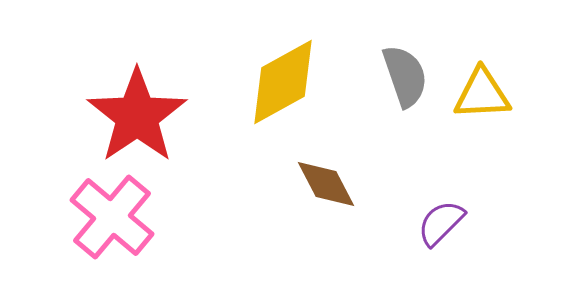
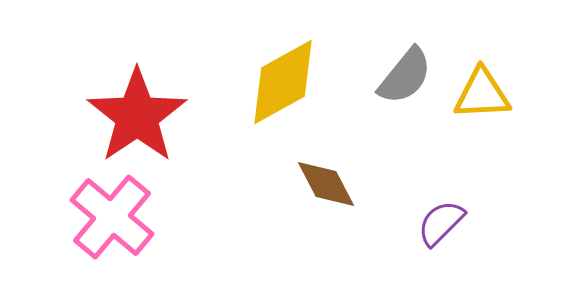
gray semicircle: rotated 58 degrees clockwise
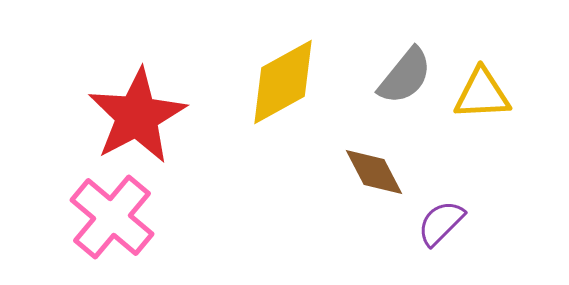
red star: rotated 6 degrees clockwise
brown diamond: moved 48 px right, 12 px up
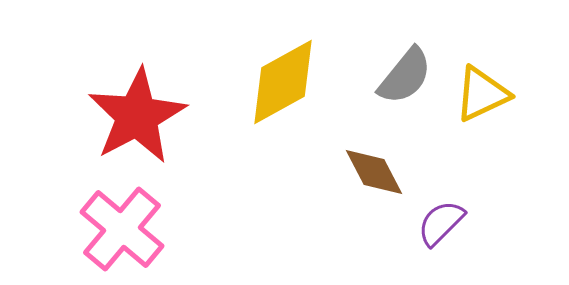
yellow triangle: rotated 22 degrees counterclockwise
pink cross: moved 10 px right, 12 px down
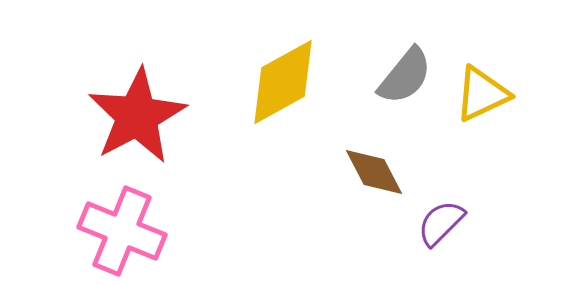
pink cross: moved 2 px down; rotated 18 degrees counterclockwise
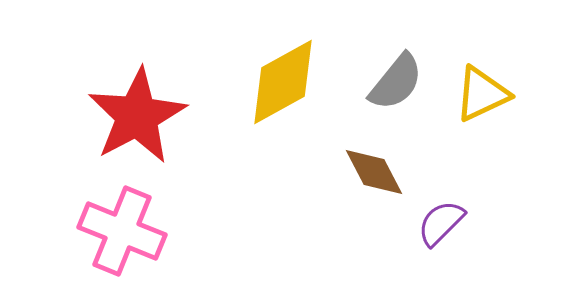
gray semicircle: moved 9 px left, 6 px down
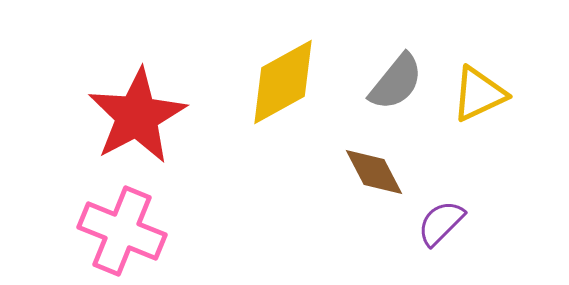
yellow triangle: moved 3 px left
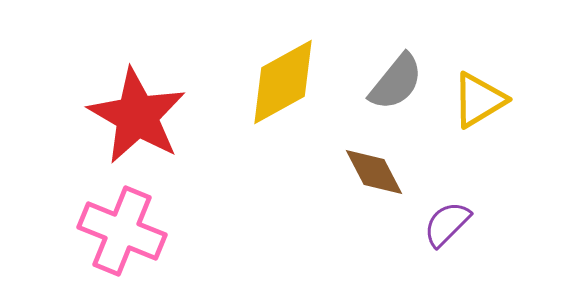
yellow triangle: moved 6 px down; rotated 6 degrees counterclockwise
red star: rotated 14 degrees counterclockwise
purple semicircle: moved 6 px right, 1 px down
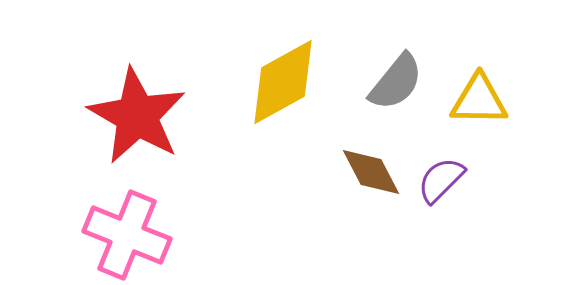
yellow triangle: rotated 32 degrees clockwise
brown diamond: moved 3 px left
purple semicircle: moved 6 px left, 44 px up
pink cross: moved 5 px right, 4 px down
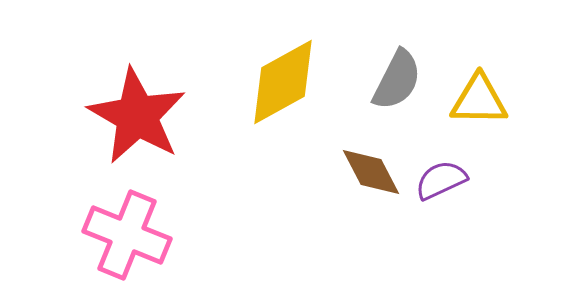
gray semicircle: moved 1 px right, 2 px up; rotated 12 degrees counterclockwise
purple semicircle: rotated 20 degrees clockwise
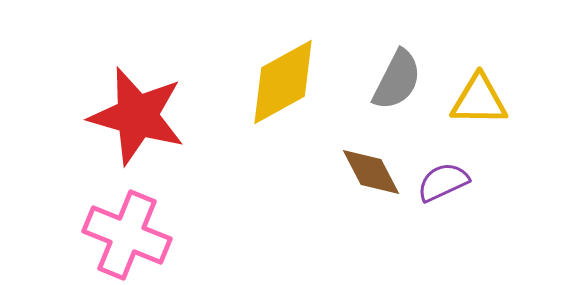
red star: rotated 14 degrees counterclockwise
purple semicircle: moved 2 px right, 2 px down
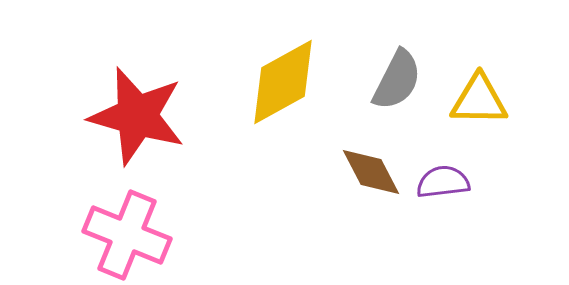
purple semicircle: rotated 18 degrees clockwise
